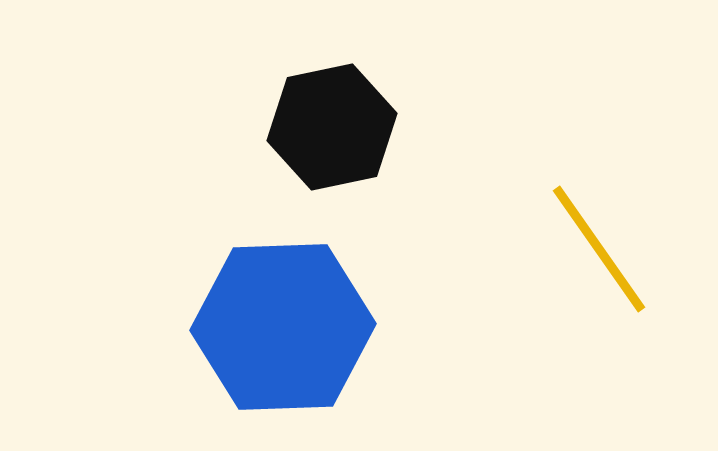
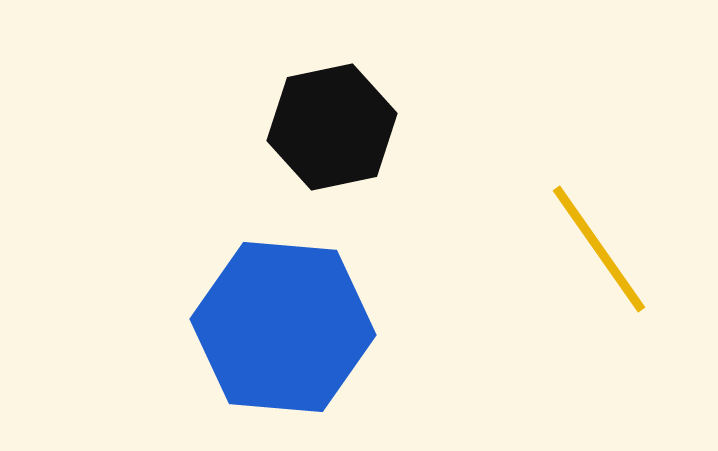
blue hexagon: rotated 7 degrees clockwise
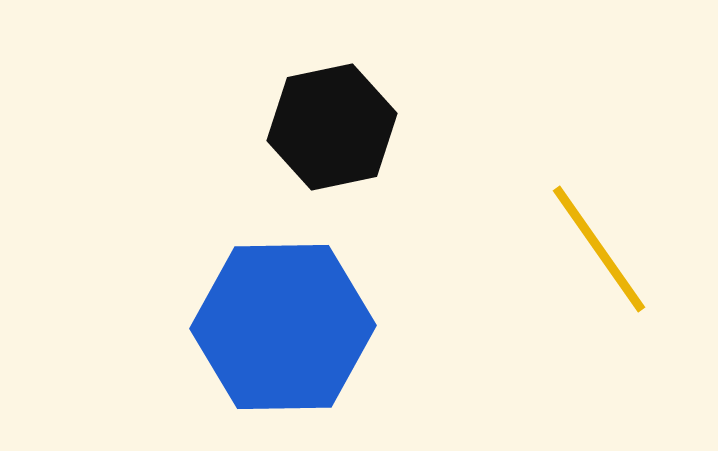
blue hexagon: rotated 6 degrees counterclockwise
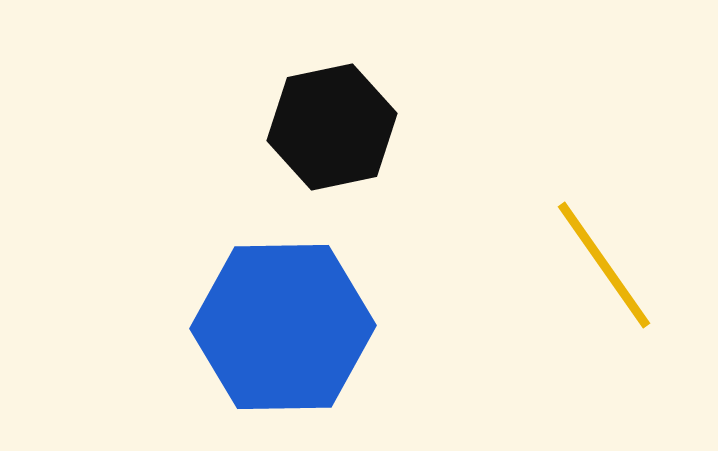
yellow line: moved 5 px right, 16 px down
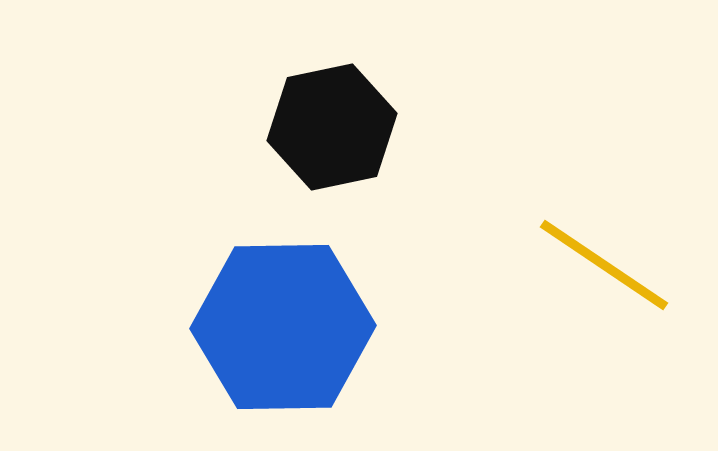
yellow line: rotated 21 degrees counterclockwise
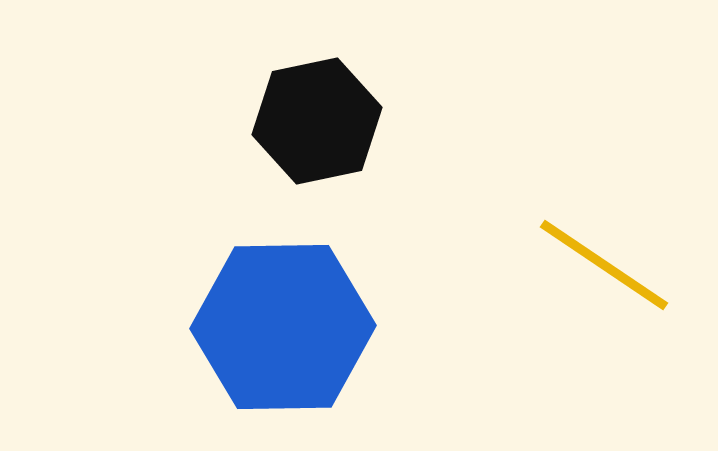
black hexagon: moved 15 px left, 6 px up
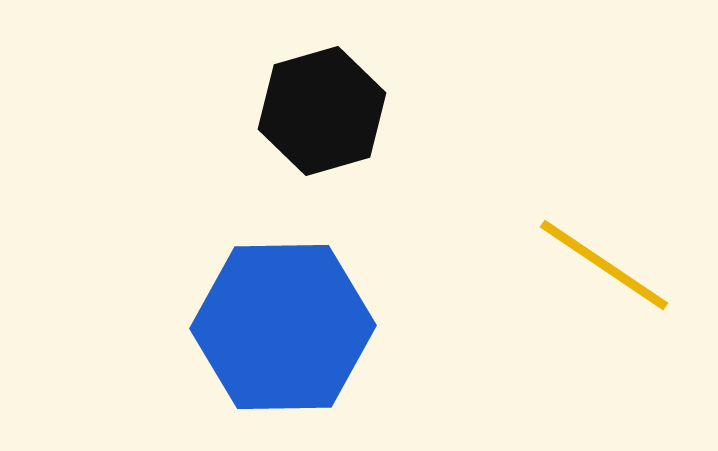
black hexagon: moved 5 px right, 10 px up; rotated 4 degrees counterclockwise
